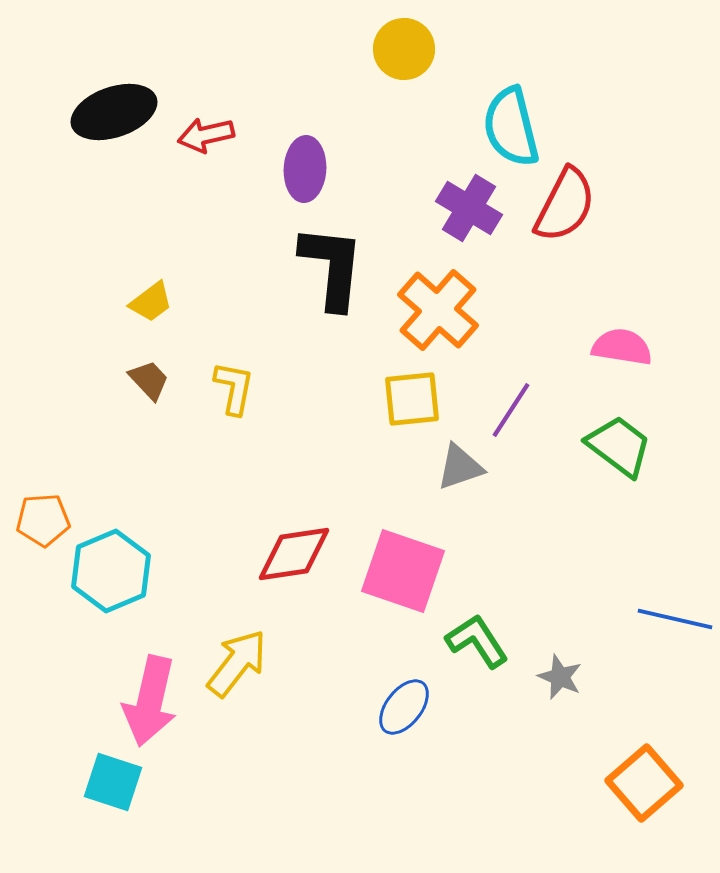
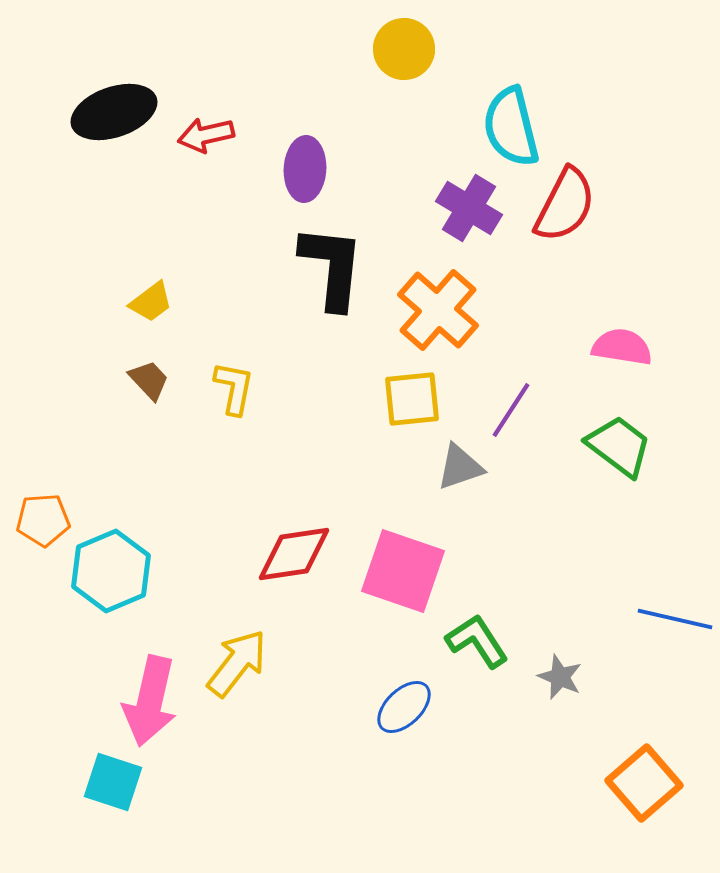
blue ellipse: rotated 8 degrees clockwise
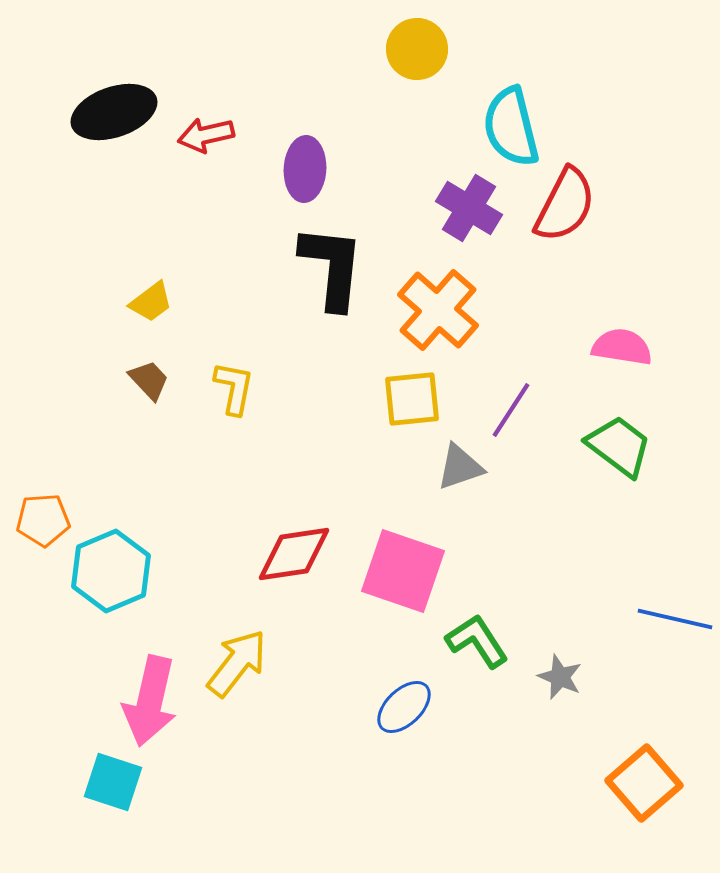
yellow circle: moved 13 px right
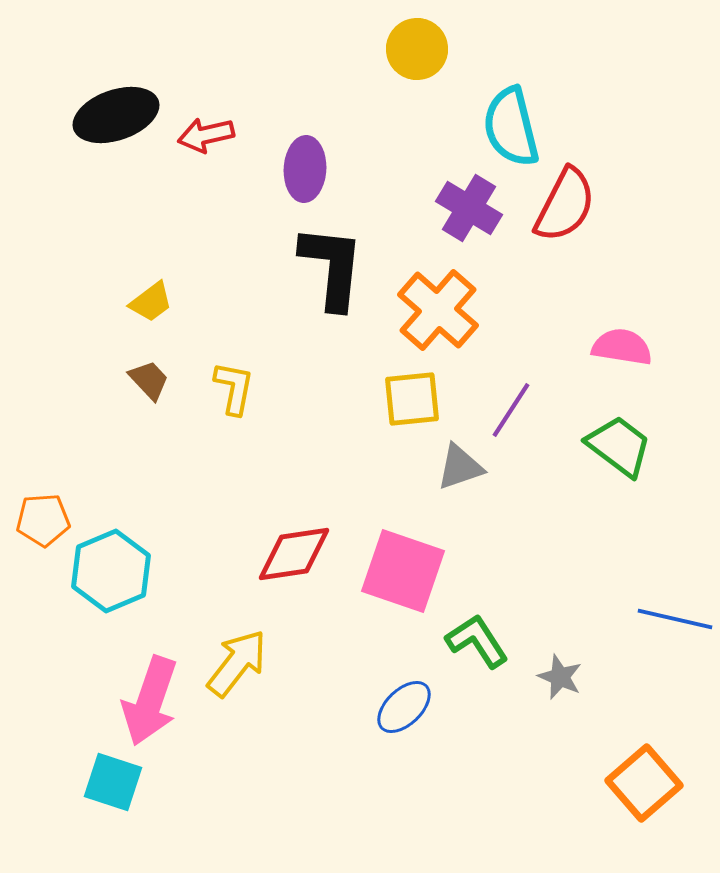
black ellipse: moved 2 px right, 3 px down
pink arrow: rotated 6 degrees clockwise
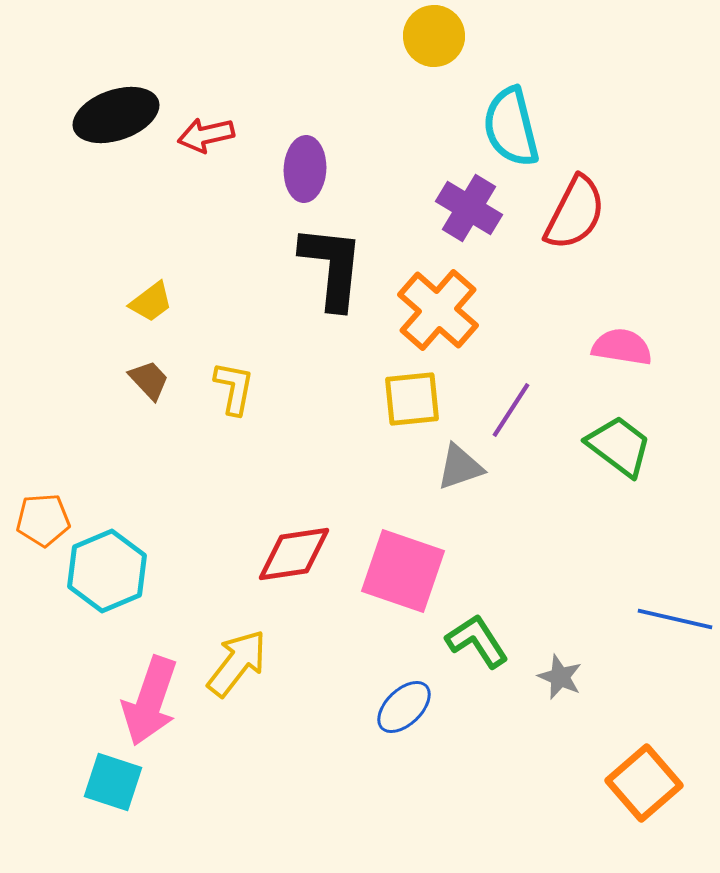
yellow circle: moved 17 px right, 13 px up
red semicircle: moved 10 px right, 8 px down
cyan hexagon: moved 4 px left
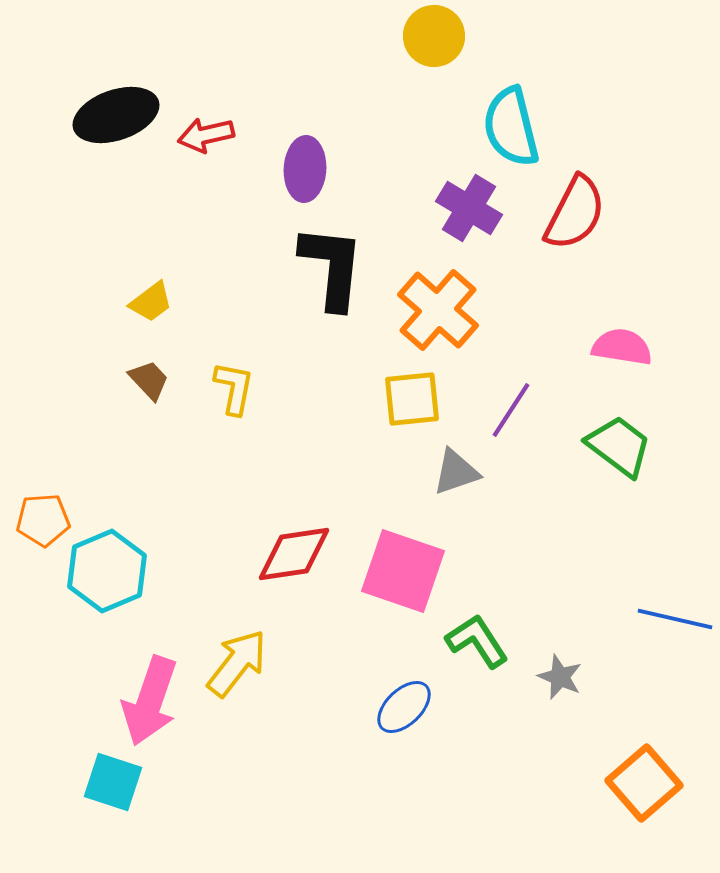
gray triangle: moved 4 px left, 5 px down
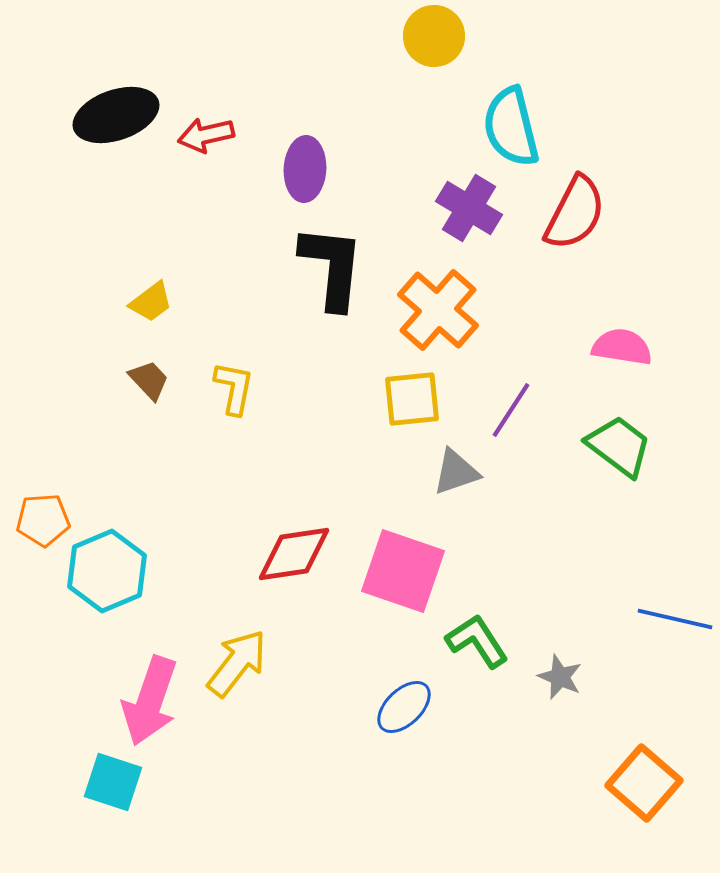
orange square: rotated 8 degrees counterclockwise
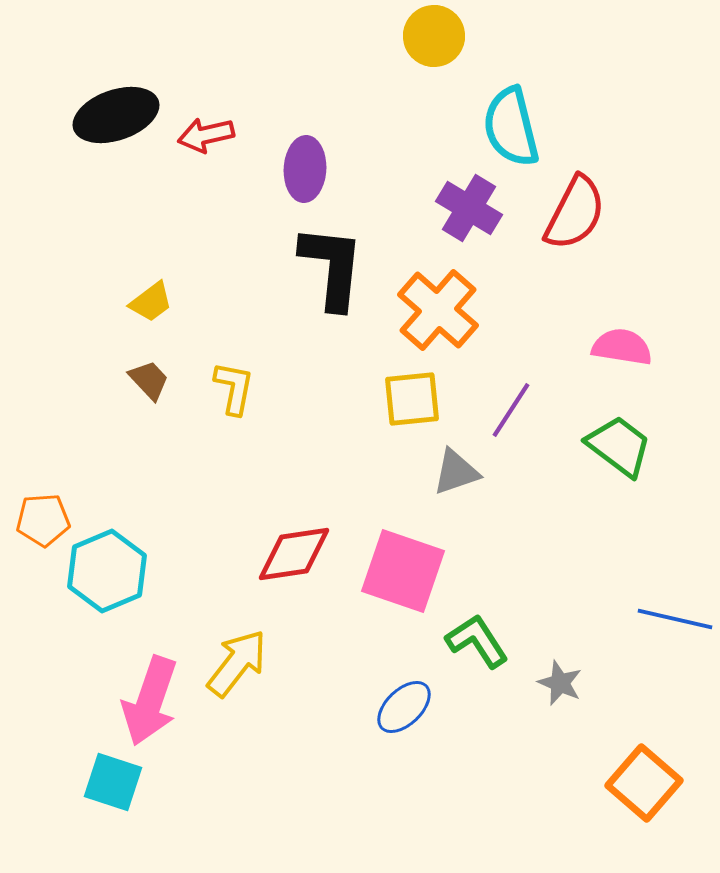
gray star: moved 6 px down
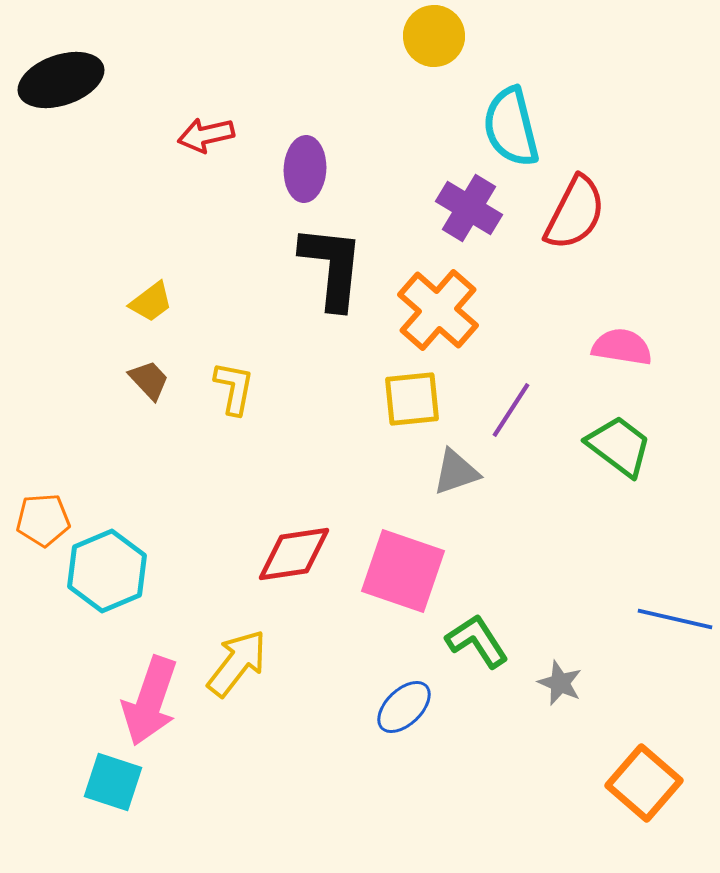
black ellipse: moved 55 px left, 35 px up
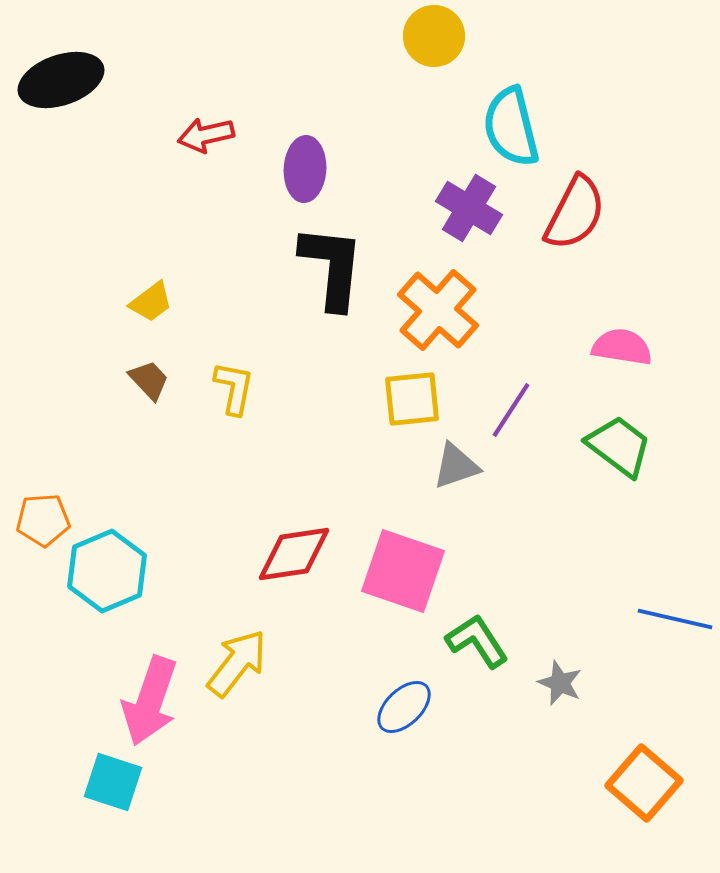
gray triangle: moved 6 px up
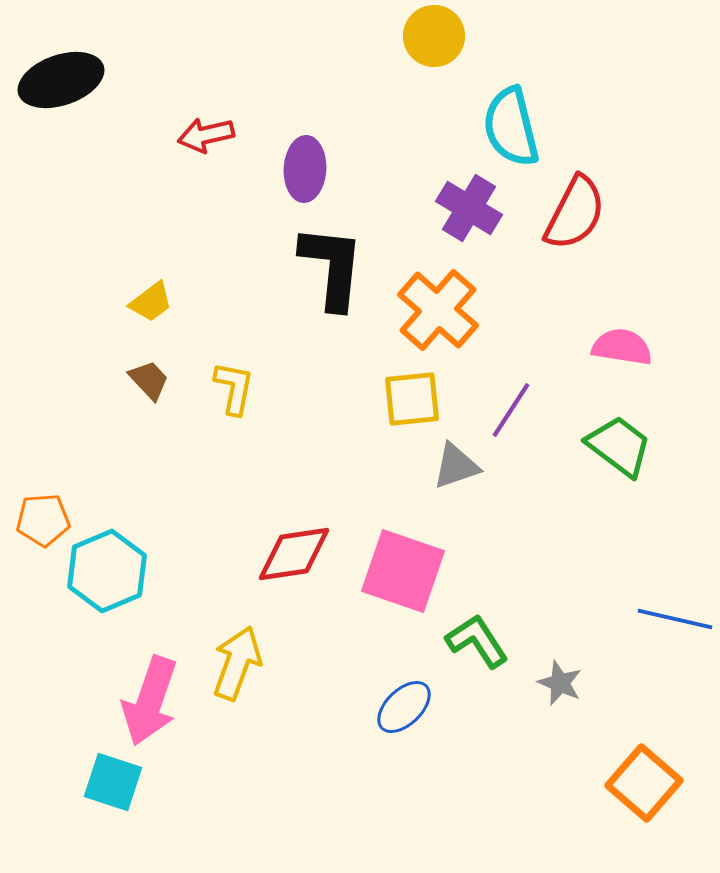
yellow arrow: rotated 18 degrees counterclockwise
